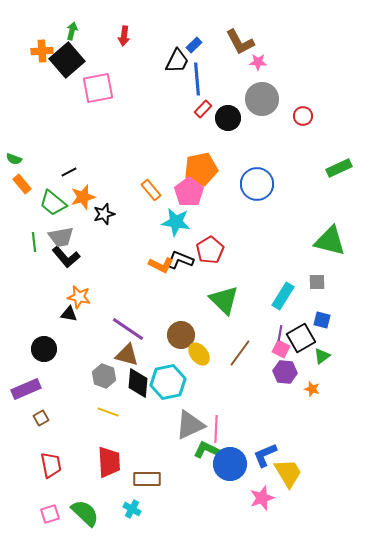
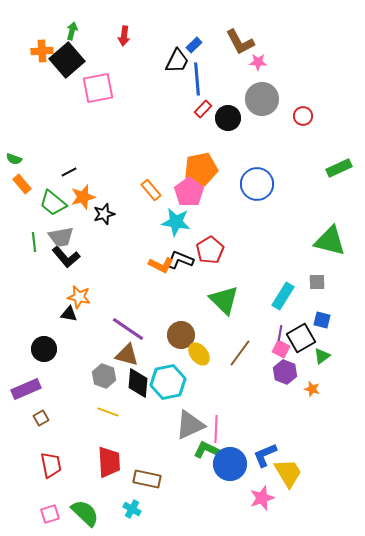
purple hexagon at (285, 372): rotated 15 degrees clockwise
brown rectangle at (147, 479): rotated 12 degrees clockwise
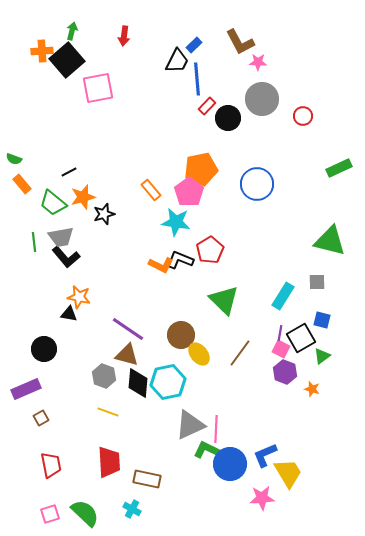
red rectangle at (203, 109): moved 4 px right, 3 px up
pink star at (262, 498): rotated 15 degrees clockwise
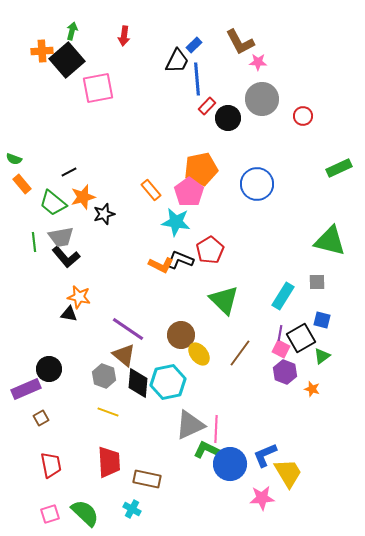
black circle at (44, 349): moved 5 px right, 20 px down
brown triangle at (127, 355): moved 3 px left; rotated 25 degrees clockwise
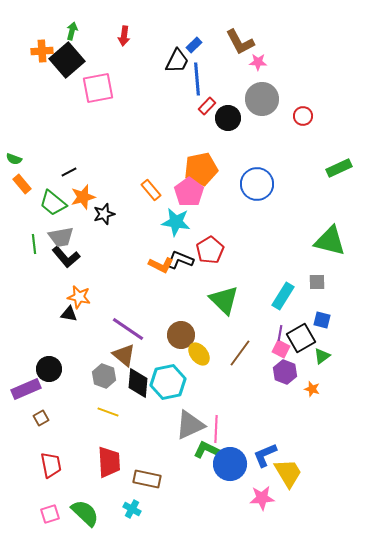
green line at (34, 242): moved 2 px down
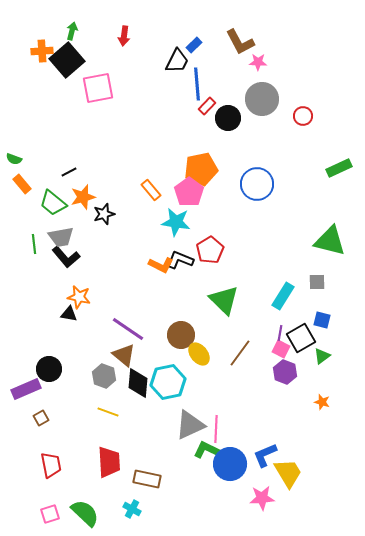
blue line at (197, 79): moved 5 px down
orange star at (312, 389): moved 10 px right, 13 px down
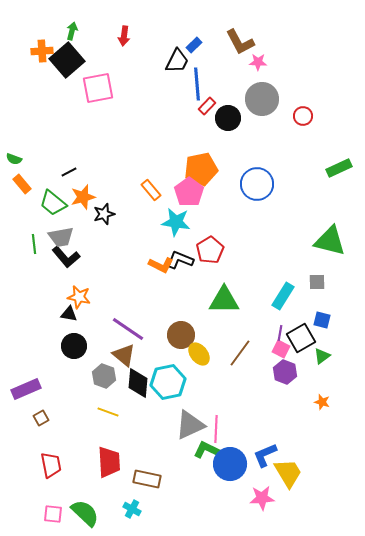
green triangle at (224, 300): rotated 44 degrees counterclockwise
black circle at (49, 369): moved 25 px right, 23 px up
pink square at (50, 514): moved 3 px right; rotated 24 degrees clockwise
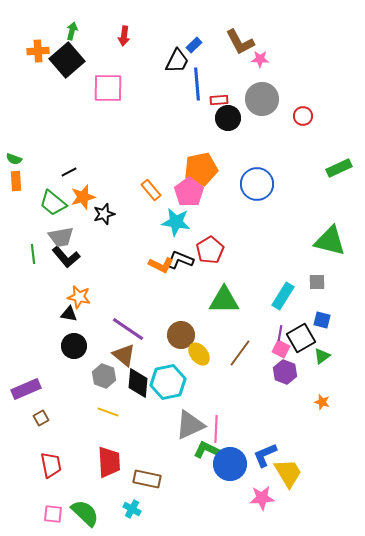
orange cross at (42, 51): moved 4 px left
pink star at (258, 62): moved 2 px right, 3 px up
pink square at (98, 88): moved 10 px right; rotated 12 degrees clockwise
red rectangle at (207, 106): moved 12 px right, 6 px up; rotated 42 degrees clockwise
orange rectangle at (22, 184): moved 6 px left, 3 px up; rotated 36 degrees clockwise
green line at (34, 244): moved 1 px left, 10 px down
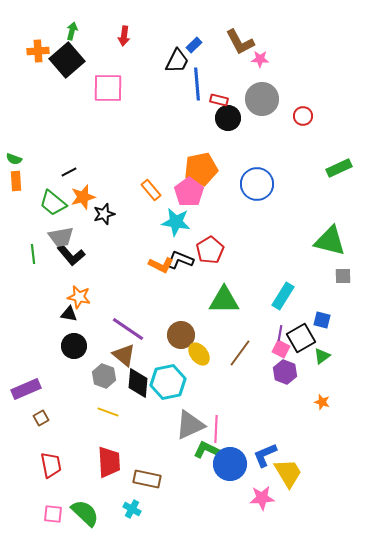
red rectangle at (219, 100): rotated 18 degrees clockwise
black L-shape at (66, 257): moved 5 px right, 2 px up
gray square at (317, 282): moved 26 px right, 6 px up
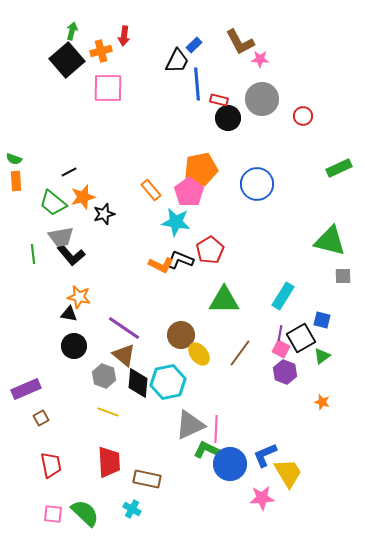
orange cross at (38, 51): moved 63 px right; rotated 10 degrees counterclockwise
purple line at (128, 329): moved 4 px left, 1 px up
